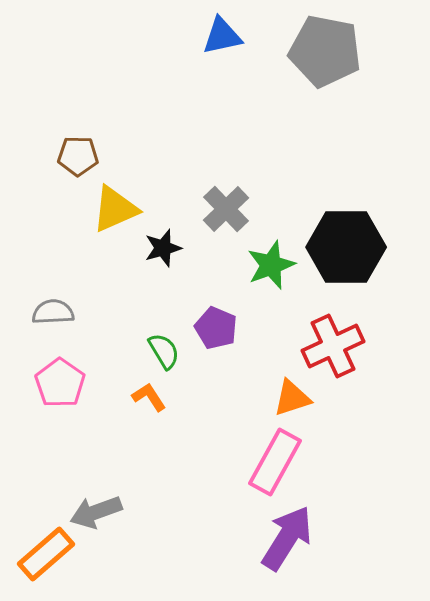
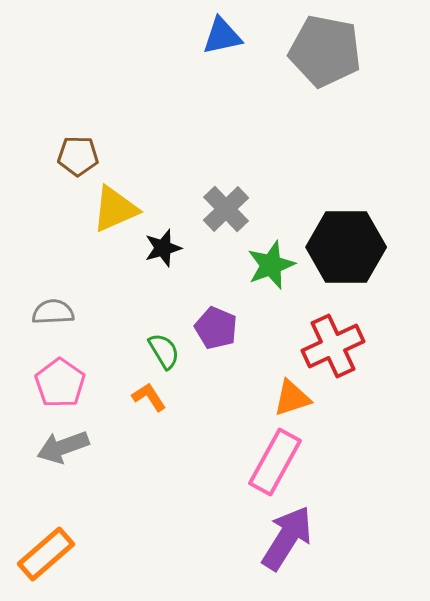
gray arrow: moved 33 px left, 65 px up
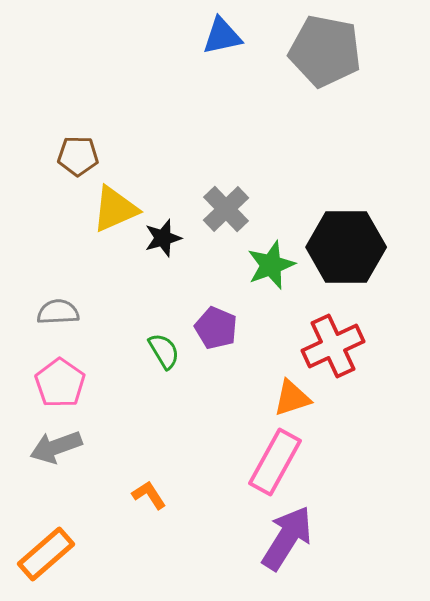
black star: moved 10 px up
gray semicircle: moved 5 px right
orange L-shape: moved 98 px down
gray arrow: moved 7 px left
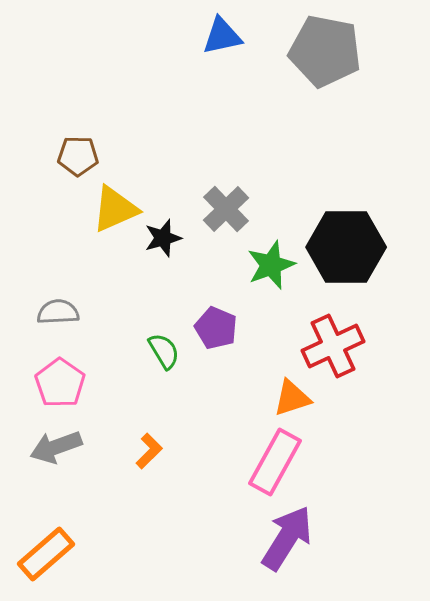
orange L-shape: moved 44 px up; rotated 78 degrees clockwise
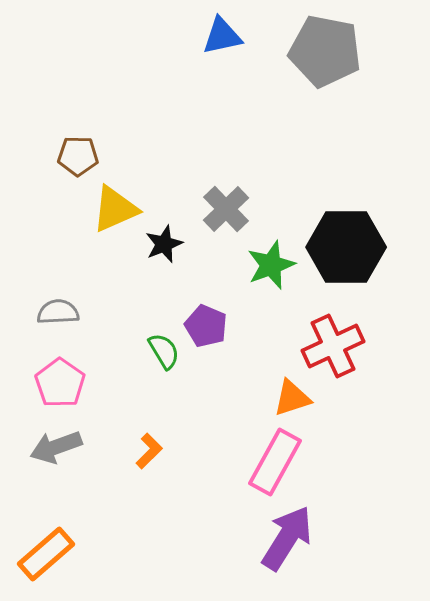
black star: moved 1 px right, 6 px down; rotated 6 degrees counterclockwise
purple pentagon: moved 10 px left, 2 px up
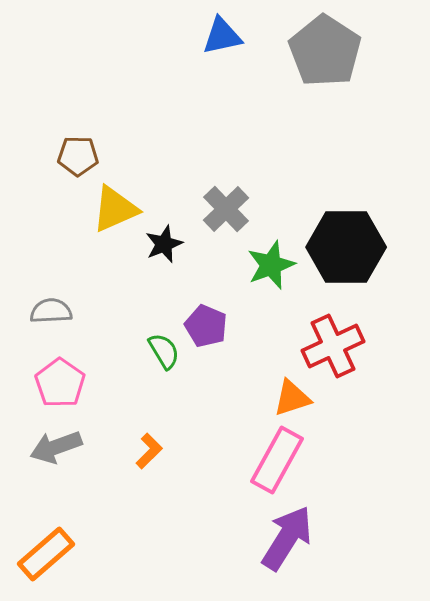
gray pentagon: rotated 22 degrees clockwise
gray semicircle: moved 7 px left, 1 px up
pink rectangle: moved 2 px right, 2 px up
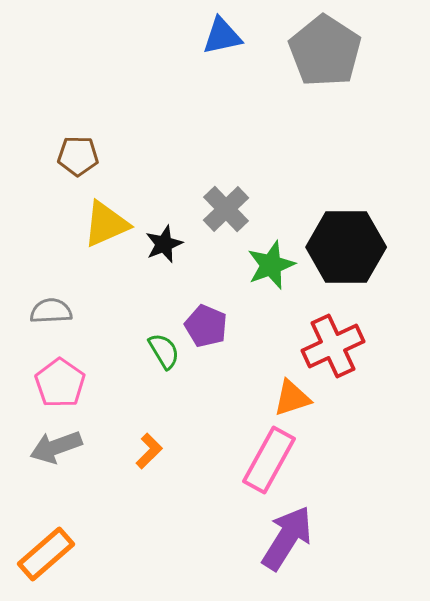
yellow triangle: moved 9 px left, 15 px down
pink rectangle: moved 8 px left
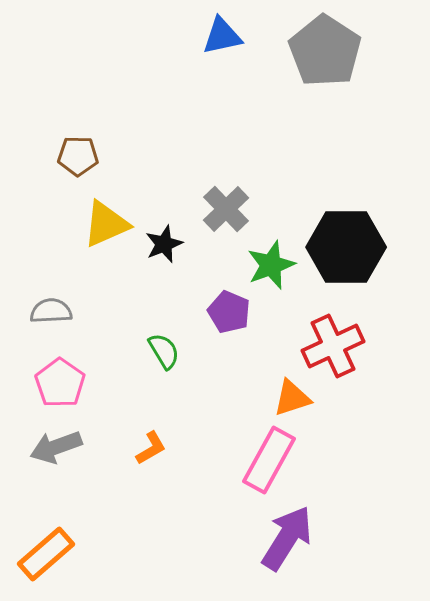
purple pentagon: moved 23 px right, 14 px up
orange L-shape: moved 2 px right, 3 px up; rotated 15 degrees clockwise
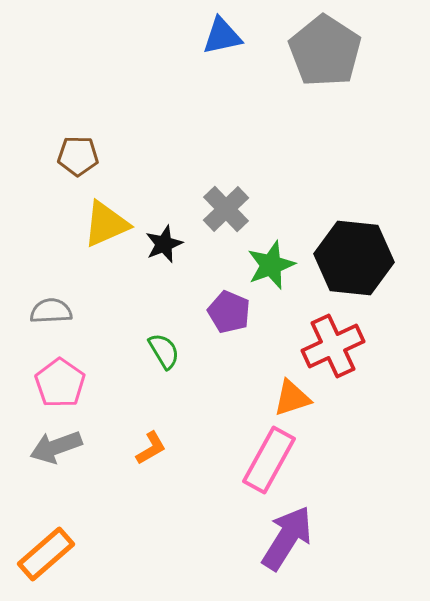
black hexagon: moved 8 px right, 11 px down; rotated 6 degrees clockwise
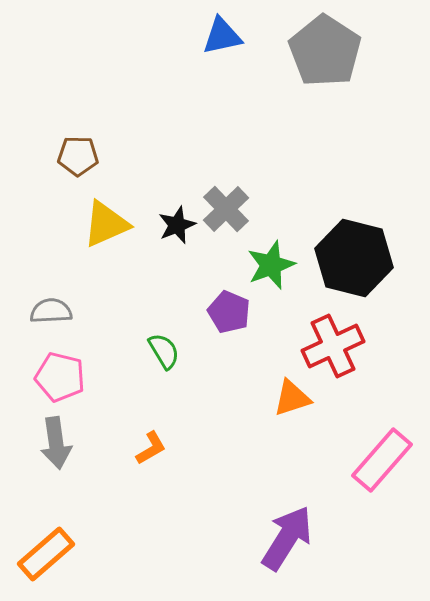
black star: moved 13 px right, 19 px up
black hexagon: rotated 8 degrees clockwise
pink pentagon: moved 6 px up; rotated 21 degrees counterclockwise
gray arrow: moved 4 px up; rotated 78 degrees counterclockwise
pink rectangle: moved 113 px right; rotated 12 degrees clockwise
